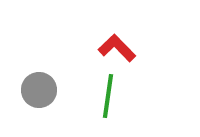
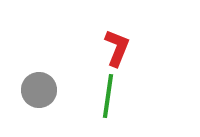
red L-shape: rotated 66 degrees clockwise
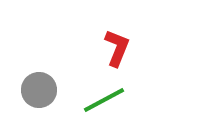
green line: moved 4 px left, 4 px down; rotated 54 degrees clockwise
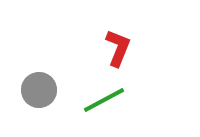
red L-shape: moved 1 px right
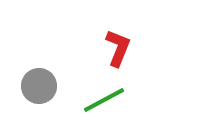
gray circle: moved 4 px up
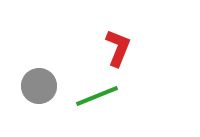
green line: moved 7 px left, 4 px up; rotated 6 degrees clockwise
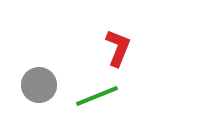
gray circle: moved 1 px up
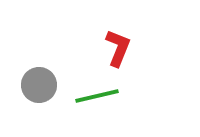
green line: rotated 9 degrees clockwise
